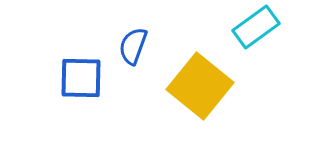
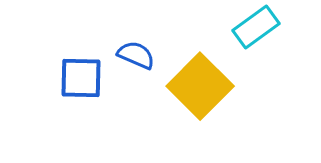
blue semicircle: moved 3 px right, 9 px down; rotated 93 degrees clockwise
yellow square: rotated 6 degrees clockwise
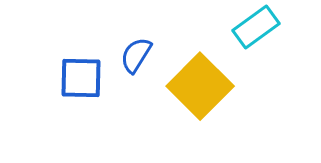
blue semicircle: rotated 81 degrees counterclockwise
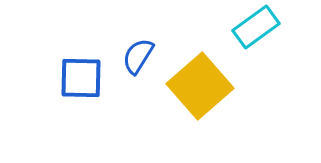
blue semicircle: moved 2 px right, 1 px down
yellow square: rotated 4 degrees clockwise
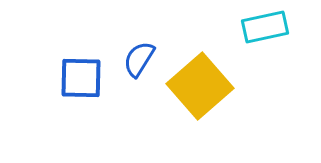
cyan rectangle: moved 9 px right; rotated 24 degrees clockwise
blue semicircle: moved 1 px right, 3 px down
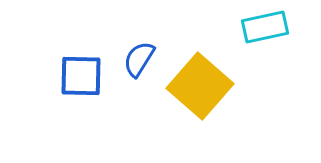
blue square: moved 2 px up
yellow square: rotated 8 degrees counterclockwise
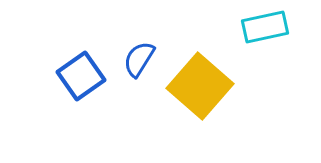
blue square: rotated 36 degrees counterclockwise
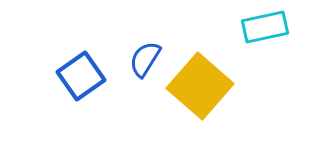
blue semicircle: moved 6 px right
